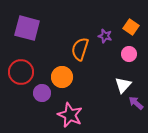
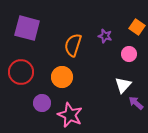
orange square: moved 6 px right
orange semicircle: moved 7 px left, 4 px up
purple circle: moved 10 px down
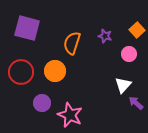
orange square: moved 3 px down; rotated 14 degrees clockwise
orange semicircle: moved 1 px left, 2 px up
orange circle: moved 7 px left, 6 px up
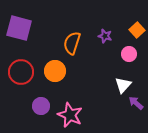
purple square: moved 8 px left
purple circle: moved 1 px left, 3 px down
